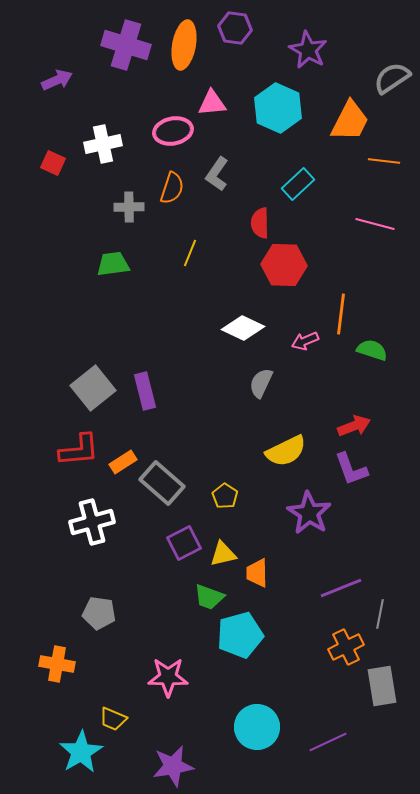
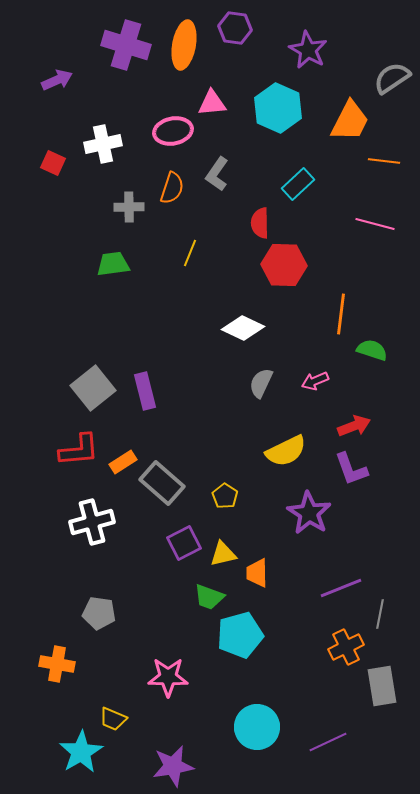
pink arrow at (305, 341): moved 10 px right, 40 px down
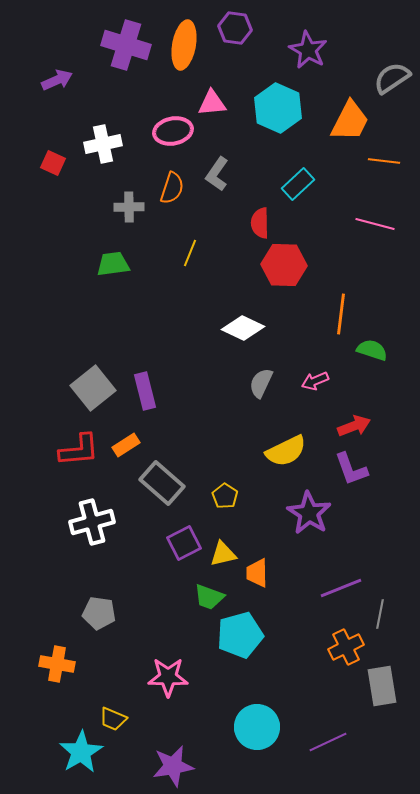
orange rectangle at (123, 462): moved 3 px right, 17 px up
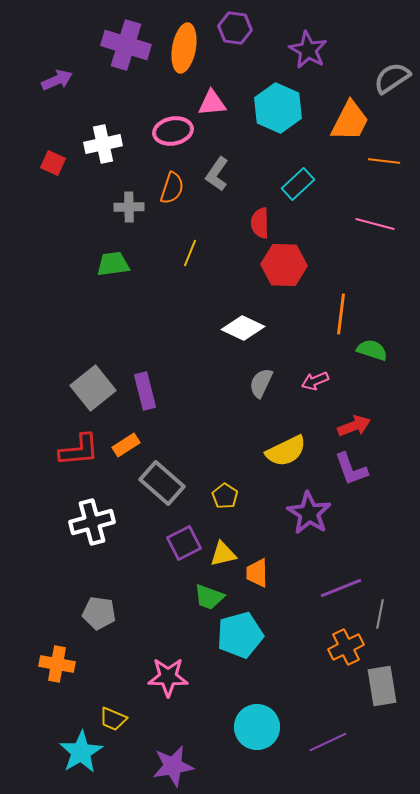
orange ellipse at (184, 45): moved 3 px down
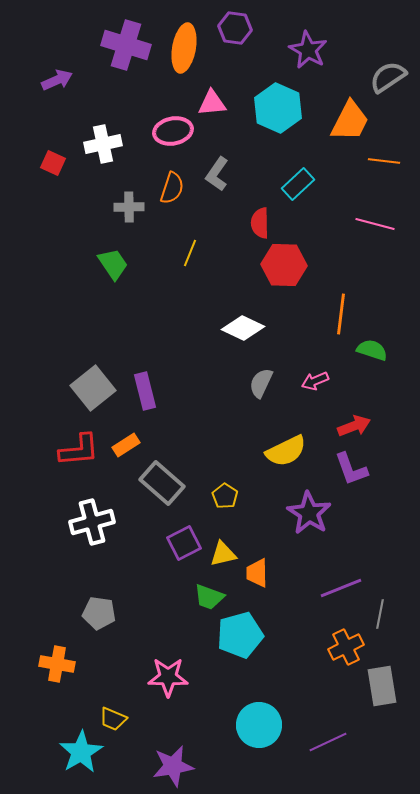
gray semicircle at (392, 78): moved 4 px left, 1 px up
green trapezoid at (113, 264): rotated 64 degrees clockwise
cyan circle at (257, 727): moved 2 px right, 2 px up
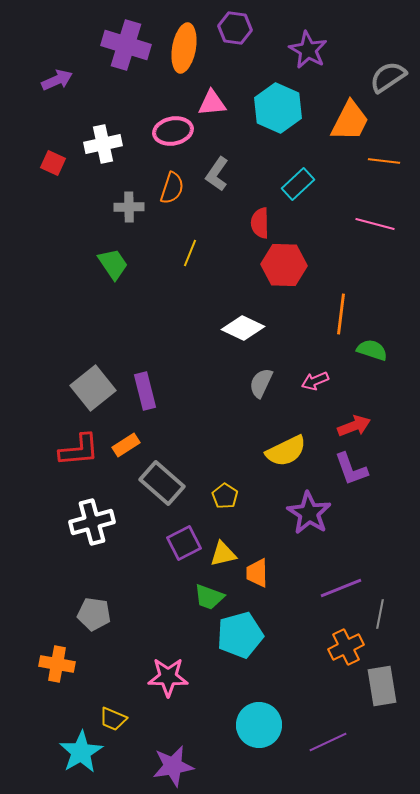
gray pentagon at (99, 613): moved 5 px left, 1 px down
